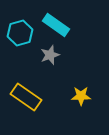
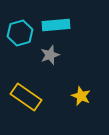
cyan rectangle: rotated 40 degrees counterclockwise
yellow star: rotated 24 degrees clockwise
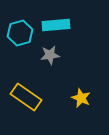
gray star: rotated 12 degrees clockwise
yellow star: moved 2 px down
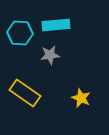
cyan hexagon: rotated 20 degrees clockwise
yellow rectangle: moved 1 px left, 4 px up
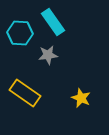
cyan rectangle: moved 3 px left, 3 px up; rotated 60 degrees clockwise
gray star: moved 2 px left
